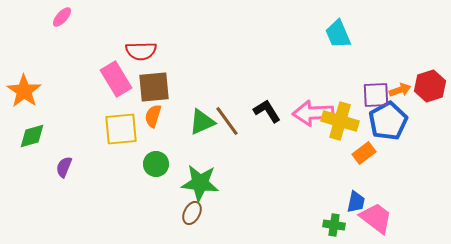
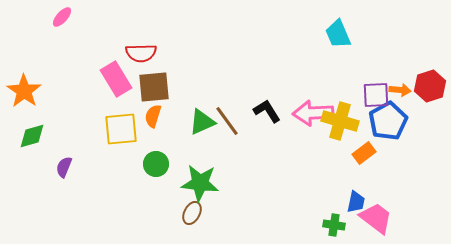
red semicircle: moved 2 px down
orange arrow: rotated 25 degrees clockwise
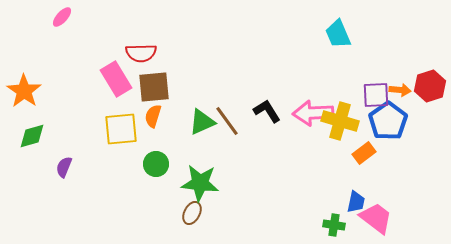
blue pentagon: rotated 6 degrees counterclockwise
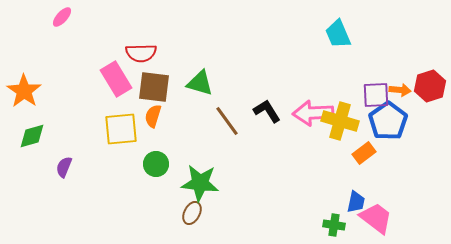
brown square: rotated 12 degrees clockwise
green triangle: moved 2 px left, 39 px up; rotated 40 degrees clockwise
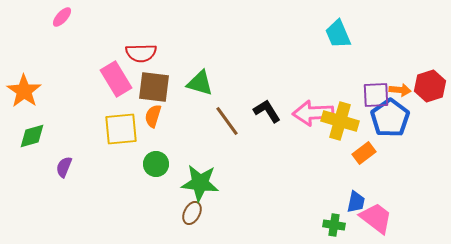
blue pentagon: moved 2 px right, 3 px up
